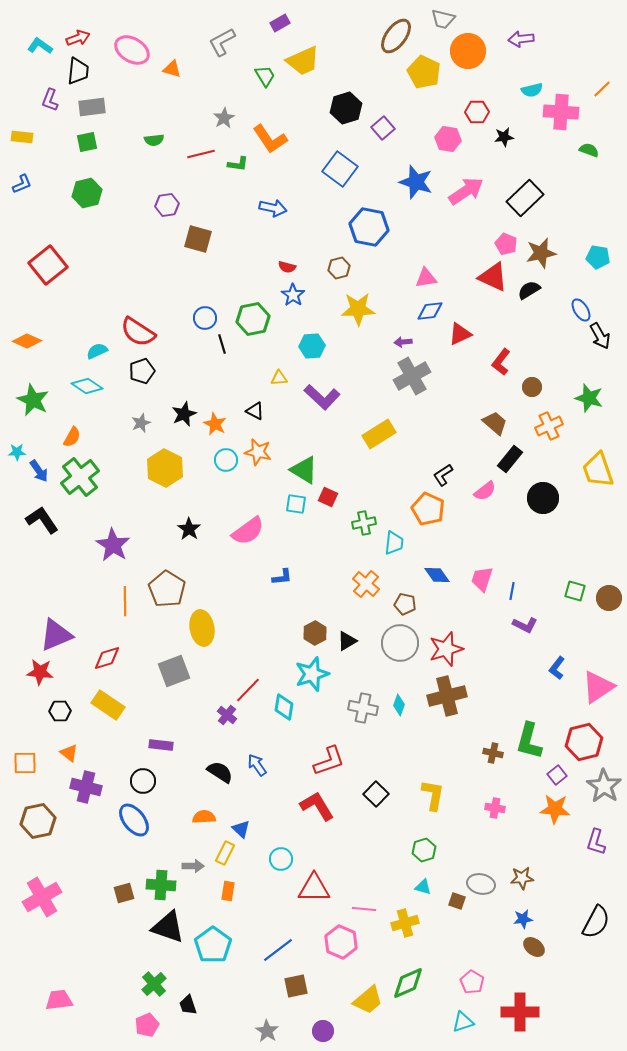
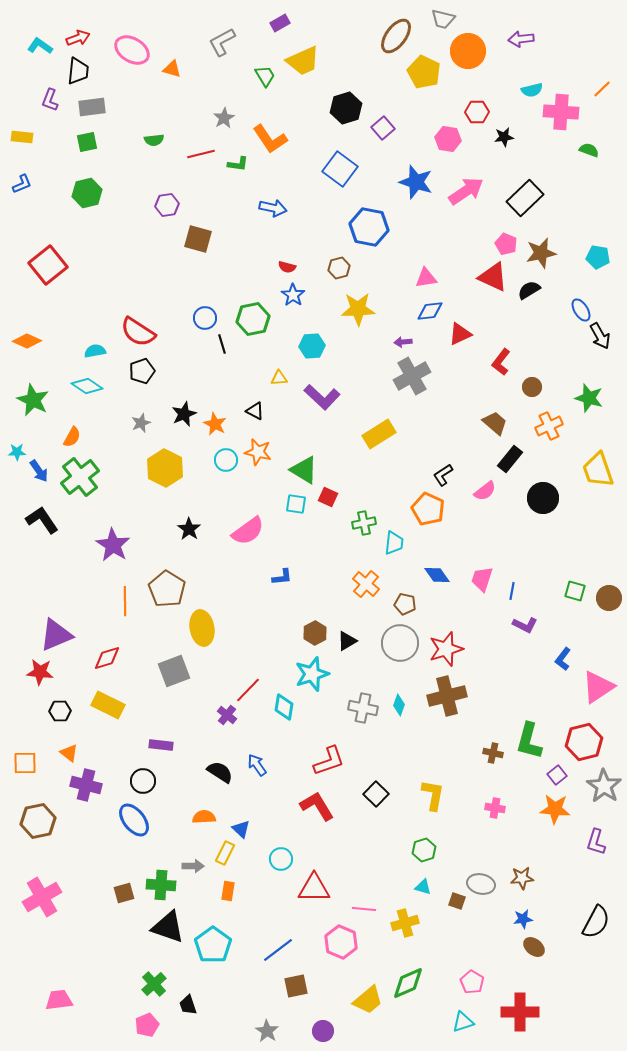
cyan semicircle at (97, 351): moved 2 px left; rotated 15 degrees clockwise
blue L-shape at (557, 668): moved 6 px right, 9 px up
yellow rectangle at (108, 705): rotated 8 degrees counterclockwise
purple cross at (86, 787): moved 2 px up
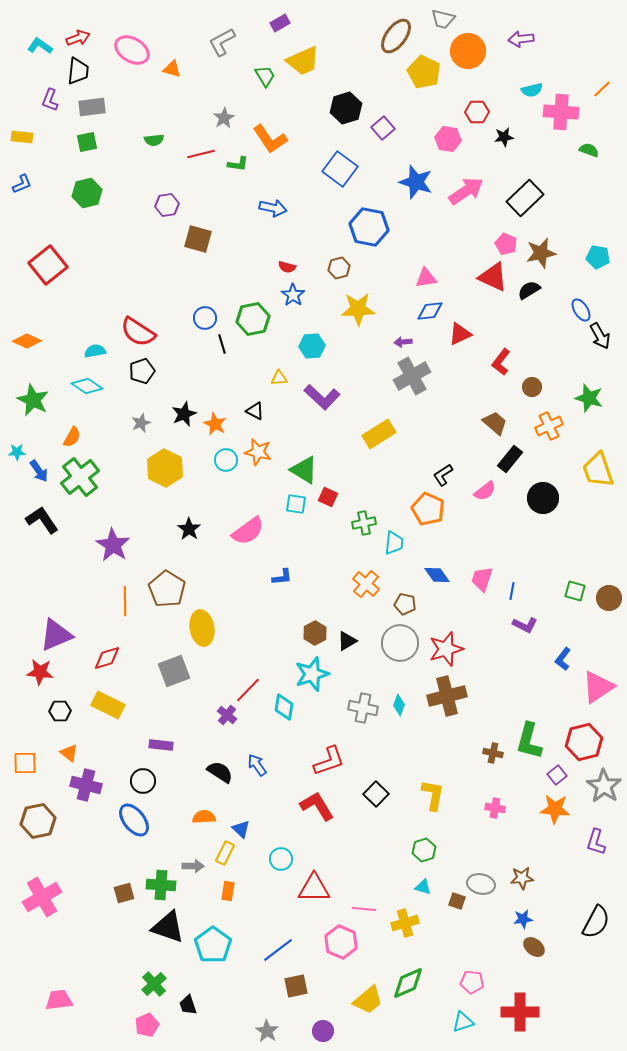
pink pentagon at (472, 982): rotated 25 degrees counterclockwise
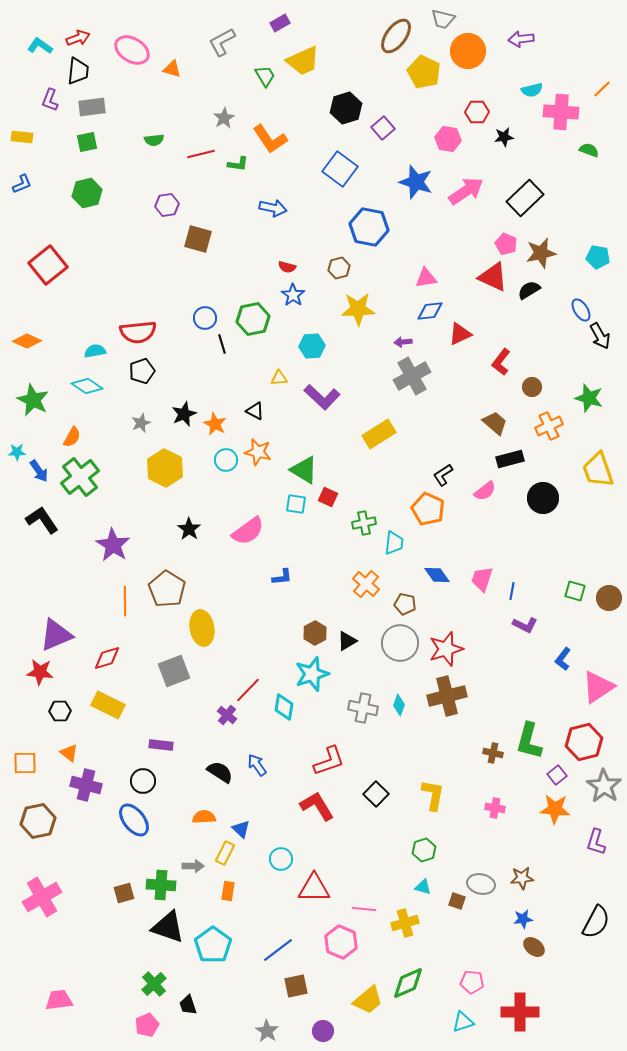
red semicircle at (138, 332): rotated 39 degrees counterclockwise
black rectangle at (510, 459): rotated 36 degrees clockwise
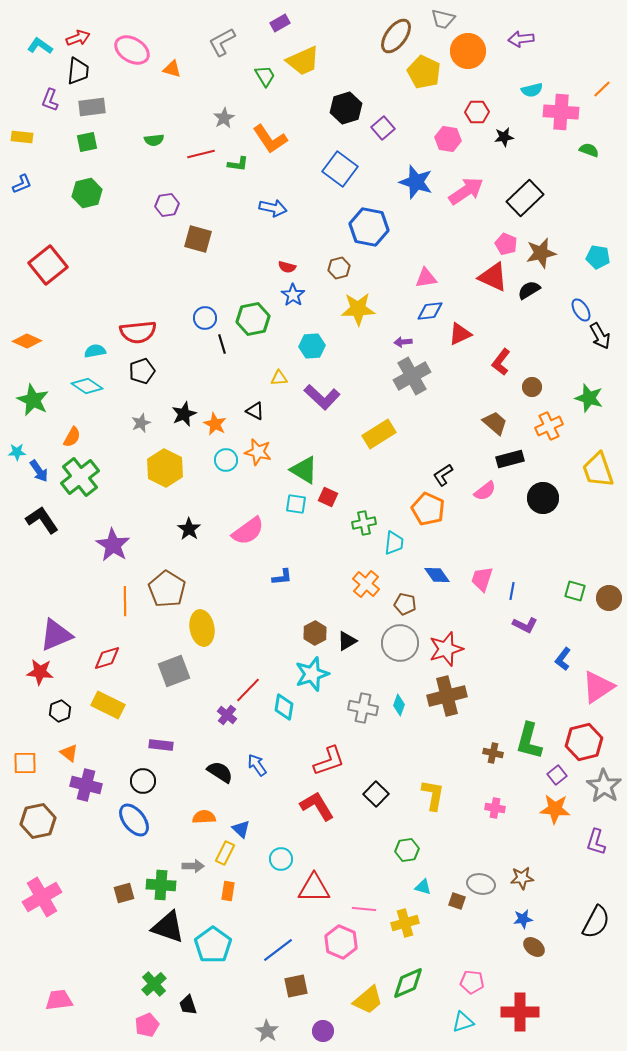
black hexagon at (60, 711): rotated 20 degrees counterclockwise
green hexagon at (424, 850): moved 17 px left; rotated 10 degrees clockwise
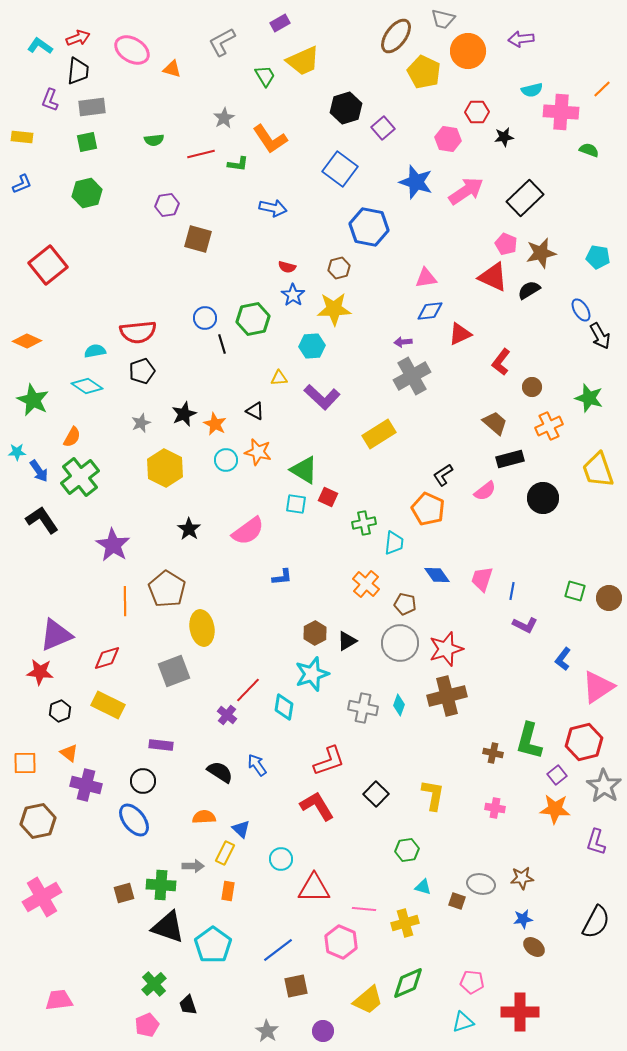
yellow star at (358, 309): moved 24 px left
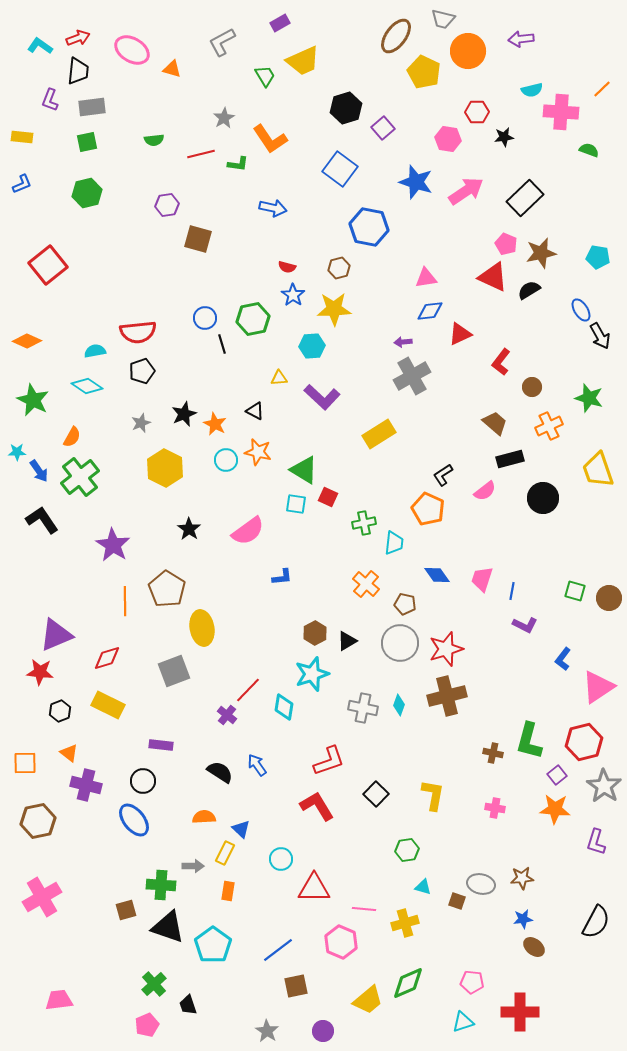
brown square at (124, 893): moved 2 px right, 17 px down
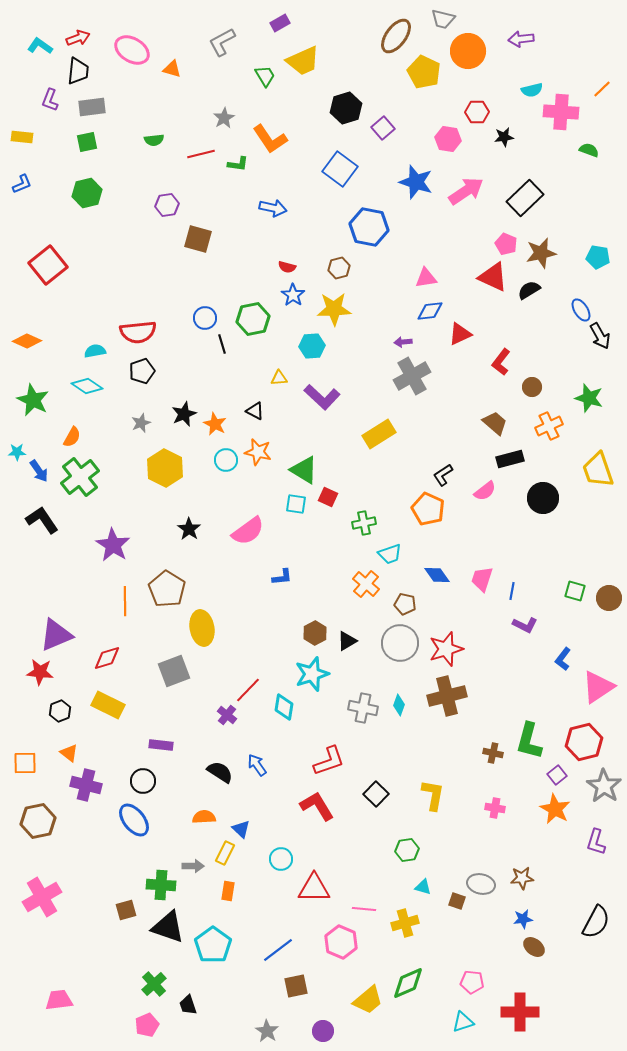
cyan trapezoid at (394, 543): moved 4 px left, 11 px down; rotated 65 degrees clockwise
orange star at (555, 809): rotated 24 degrees clockwise
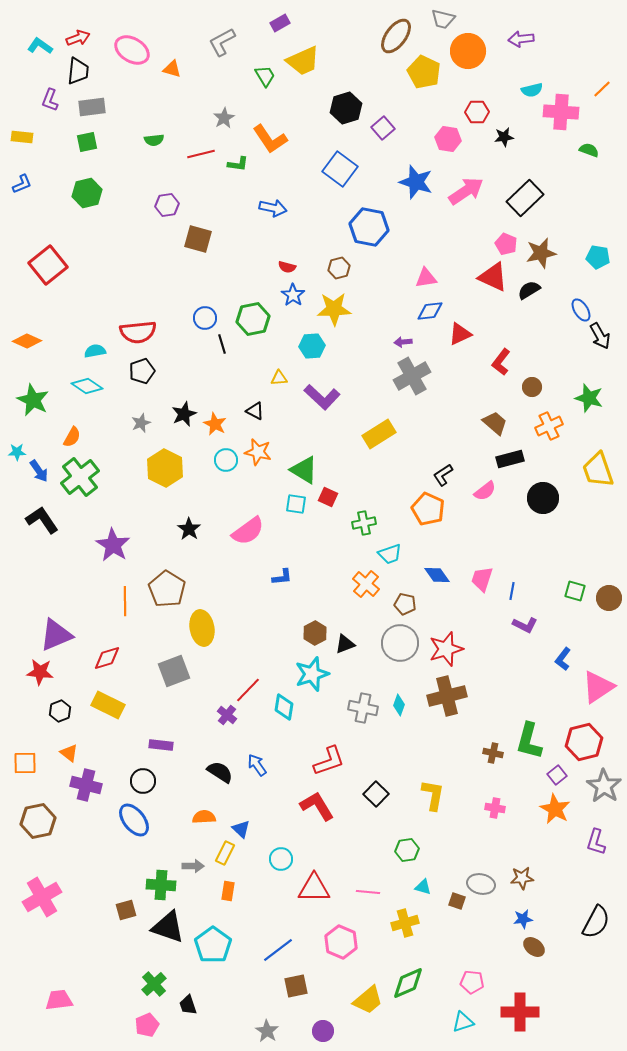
black triangle at (347, 641): moved 2 px left, 3 px down; rotated 10 degrees clockwise
pink line at (364, 909): moved 4 px right, 17 px up
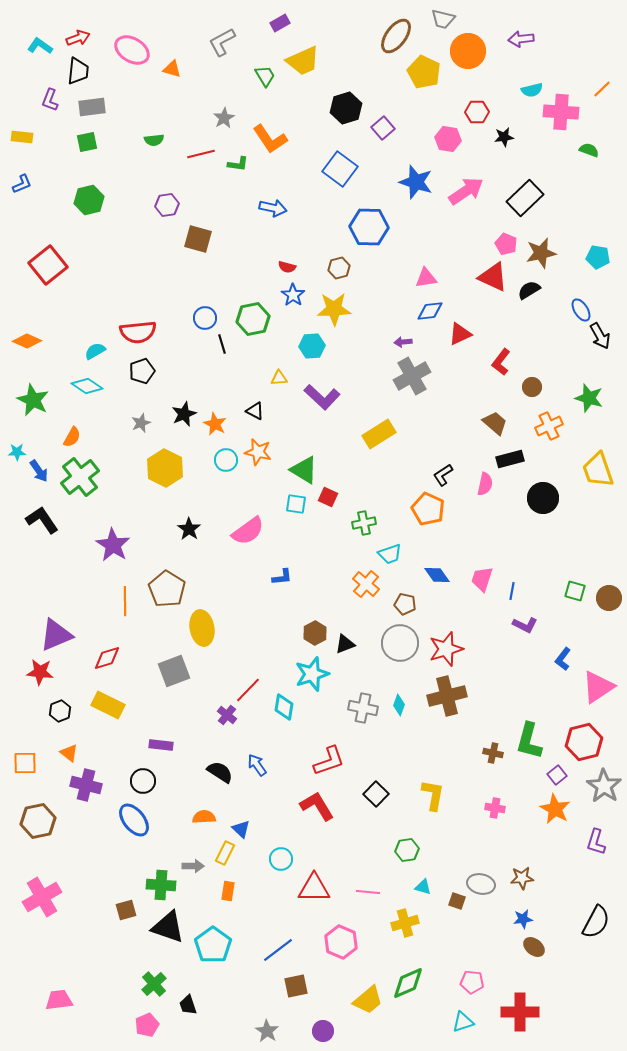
green hexagon at (87, 193): moved 2 px right, 7 px down
blue hexagon at (369, 227): rotated 9 degrees counterclockwise
cyan semicircle at (95, 351): rotated 20 degrees counterclockwise
pink semicircle at (485, 491): moved 7 px up; rotated 40 degrees counterclockwise
